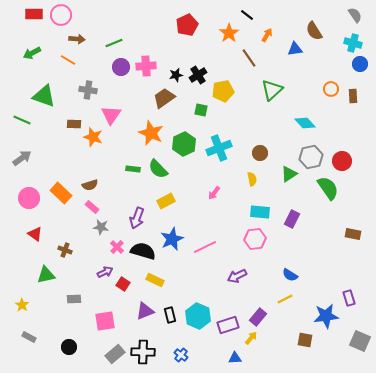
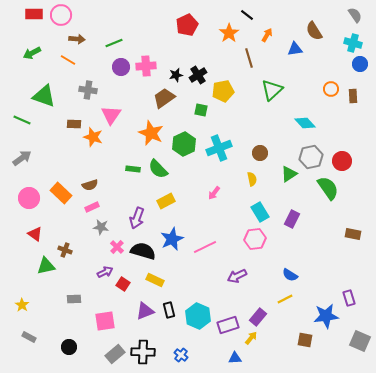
brown line at (249, 58): rotated 18 degrees clockwise
pink rectangle at (92, 207): rotated 64 degrees counterclockwise
cyan rectangle at (260, 212): rotated 54 degrees clockwise
green triangle at (46, 275): moved 9 px up
black rectangle at (170, 315): moved 1 px left, 5 px up
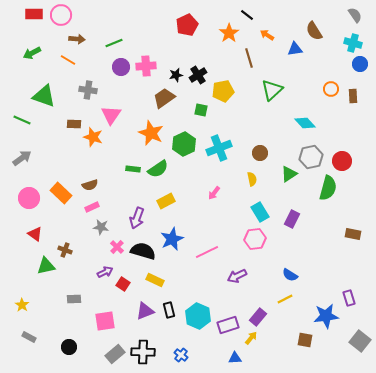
orange arrow at (267, 35): rotated 88 degrees counterclockwise
green semicircle at (158, 169): rotated 80 degrees counterclockwise
green semicircle at (328, 188): rotated 50 degrees clockwise
pink line at (205, 247): moved 2 px right, 5 px down
gray square at (360, 341): rotated 15 degrees clockwise
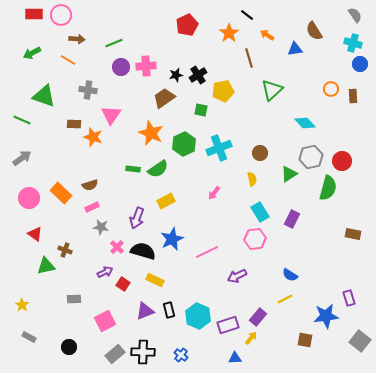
pink square at (105, 321): rotated 20 degrees counterclockwise
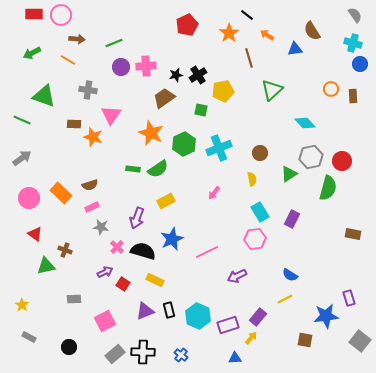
brown semicircle at (314, 31): moved 2 px left
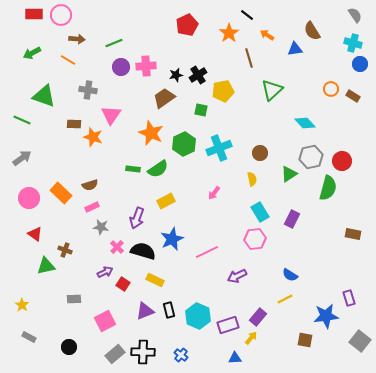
brown rectangle at (353, 96): rotated 56 degrees counterclockwise
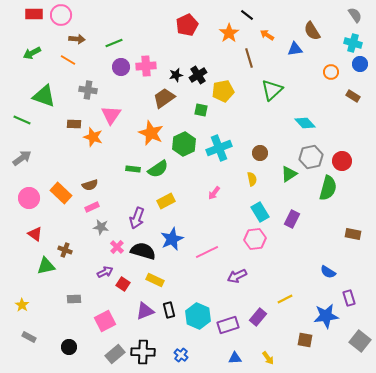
orange circle at (331, 89): moved 17 px up
blue semicircle at (290, 275): moved 38 px right, 3 px up
yellow arrow at (251, 338): moved 17 px right, 20 px down; rotated 104 degrees clockwise
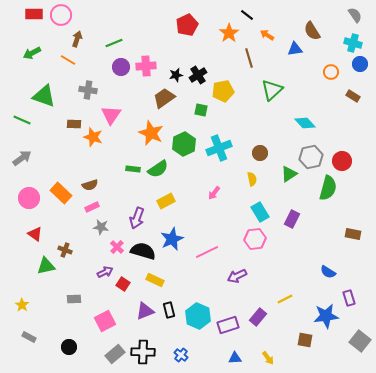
brown arrow at (77, 39): rotated 77 degrees counterclockwise
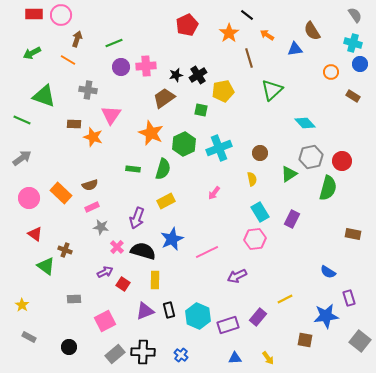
green semicircle at (158, 169): moved 5 px right; rotated 40 degrees counterclockwise
green triangle at (46, 266): rotated 48 degrees clockwise
yellow rectangle at (155, 280): rotated 66 degrees clockwise
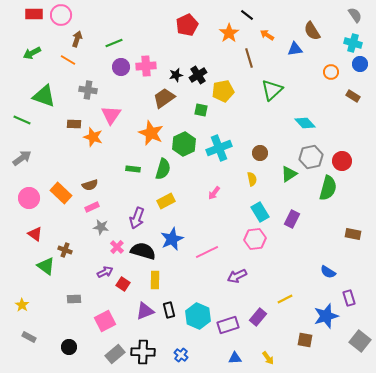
blue star at (326, 316): rotated 10 degrees counterclockwise
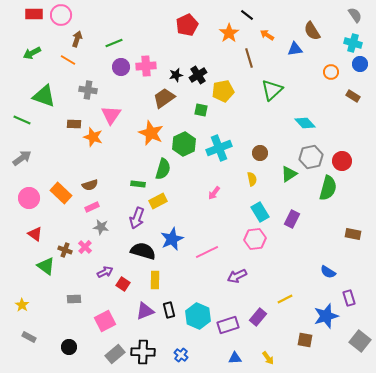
green rectangle at (133, 169): moved 5 px right, 15 px down
yellow rectangle at (166, 201): moved 8 px left
pink cross at (117, 247): moved 32 px left
